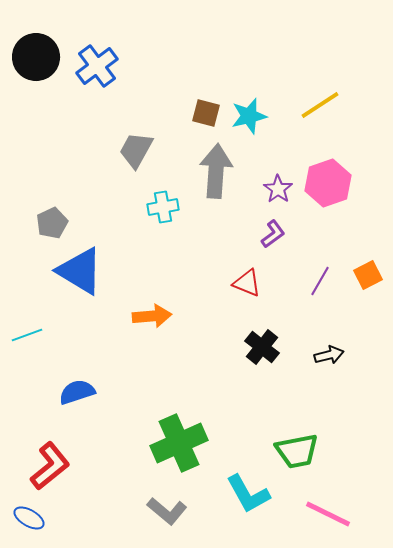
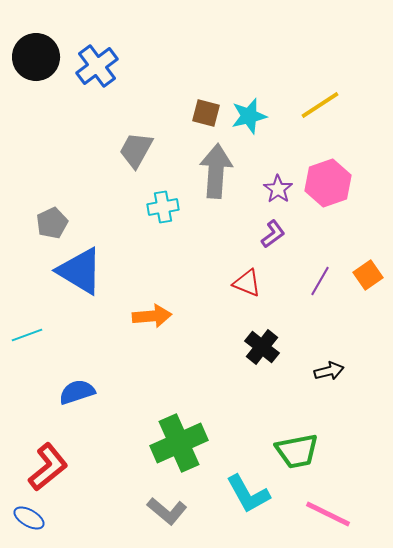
orange square: rotated 8 degrees counterclockwise
black arrow: moved 16 px down
red L-shape: moved 2 px left, 1 px down
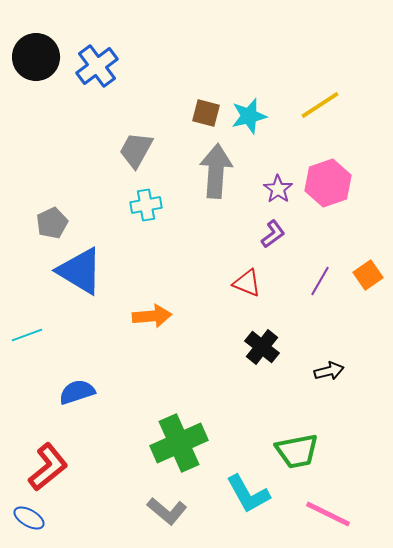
cyan cross: moved 17 px left, 2 px up
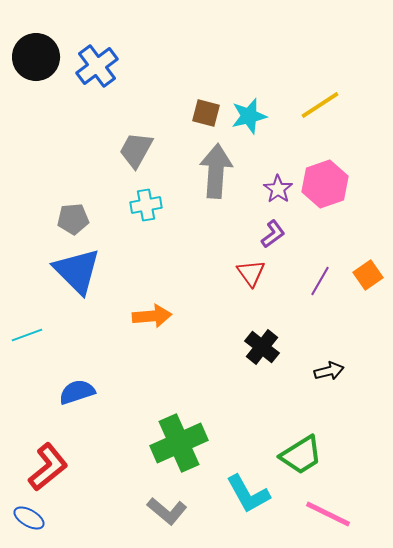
pink hexagon: moved 3 px left, 1 px down
gray pentagon: moved 21 px right, 4 px up; rotated 20 degrees clockwise
blue triangle: moved 3 px left; rotated 14 degrees clockwise
red triangle: moved 4 px right, 10 px up; rotated 32 degrees clockwise
green trapezoid: moved 4 px right, 4 px down; rotated 21 degrees counterclockwise
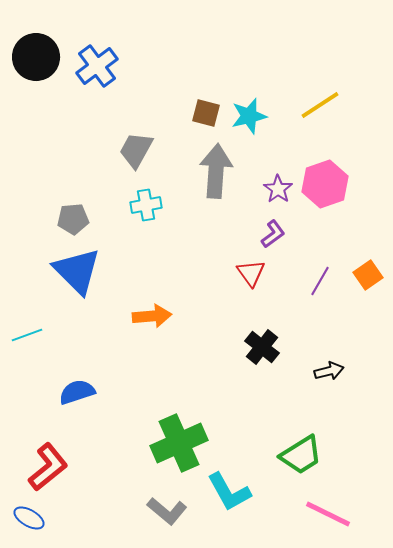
cyan L-shape: moved 19 px left, 2 px up
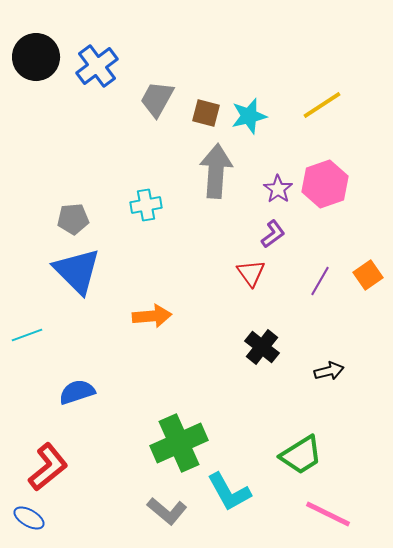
yellow line: moved 2 px right
gray trapezoid: moved 21 px right, 51 px up
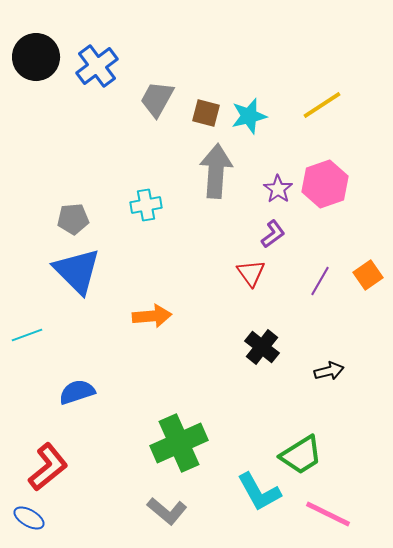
cyan L-shape: moved 30 px right
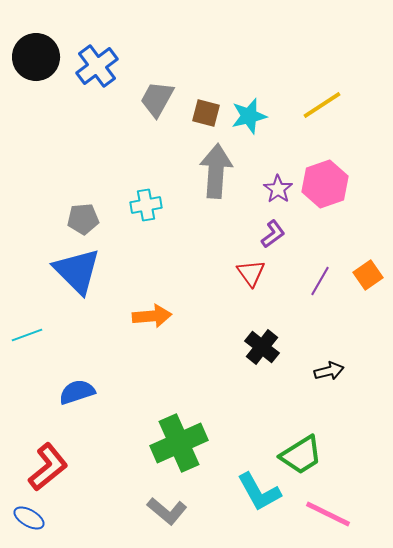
gray pentagon: moved 10 px right
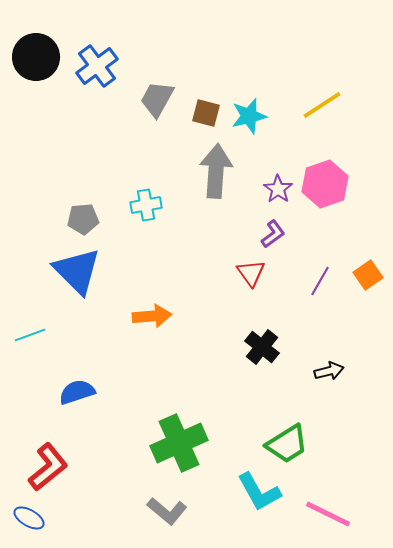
cyan line: moved 3 px right
green trapezoid: moved 14 px left, 11 px up
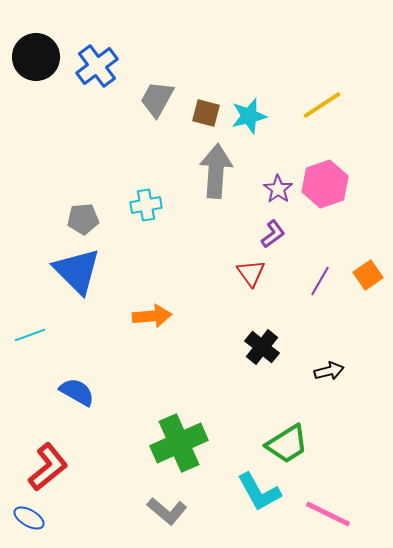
blue semicircle: rotated 48 degrees clockwise
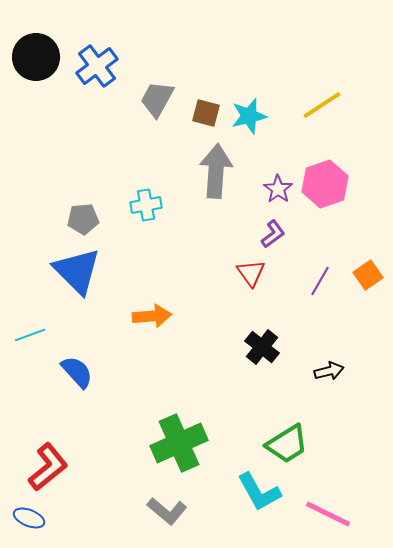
blue semicircle: moved 20 px up; rotated 18 degrees clockwise
blue ellipse: rotated 8 degrees counterclockwise
